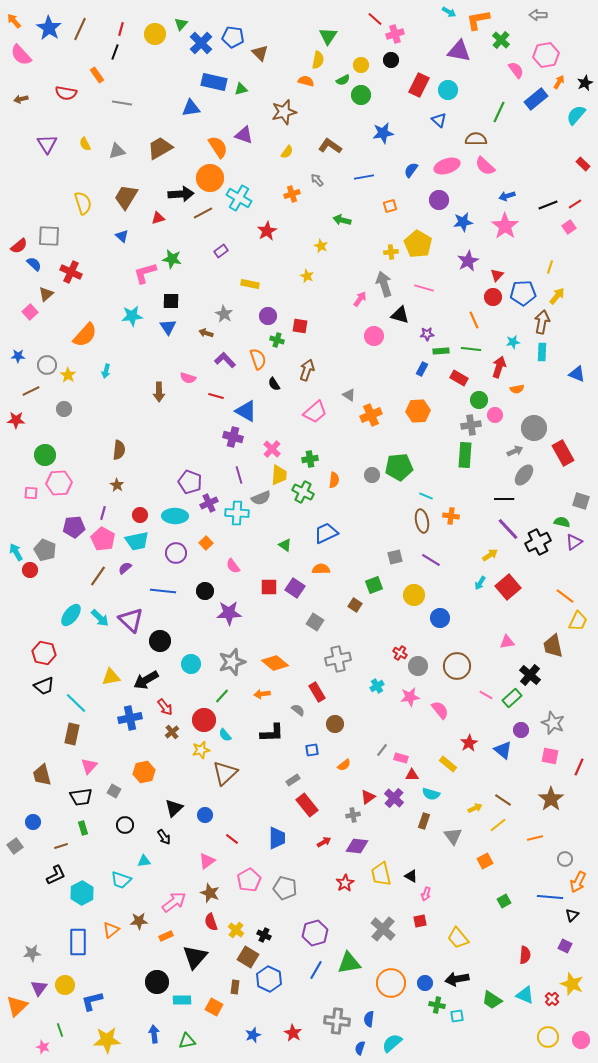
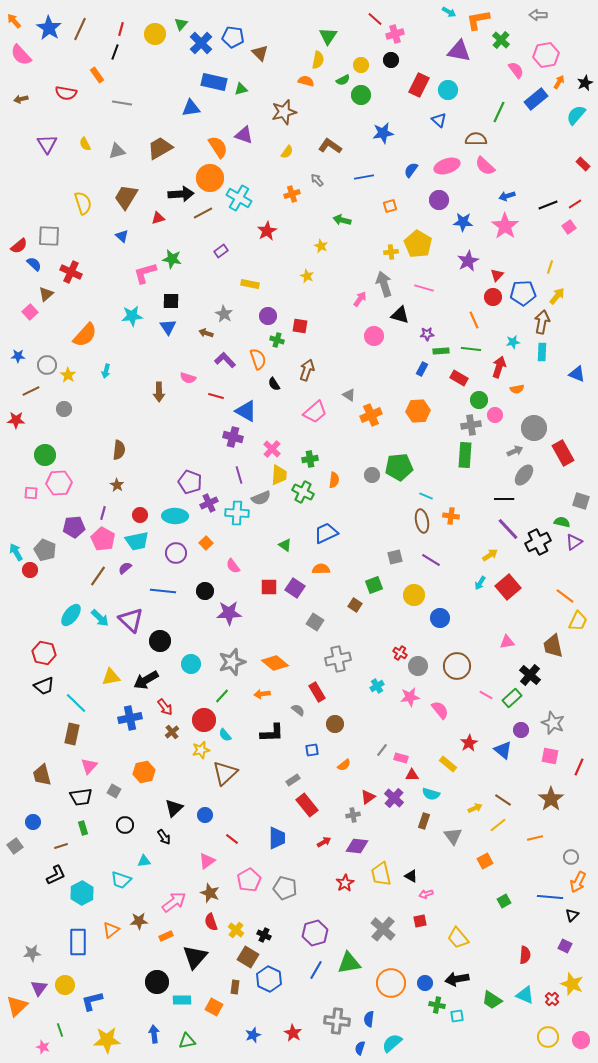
blue star at (463, 222): rotated 12 degrees clockwise
gray circle at (565, 859): moved 6 px right, 2 px up
pink arrow at (426, 894): rotated 56 degrees clockwise
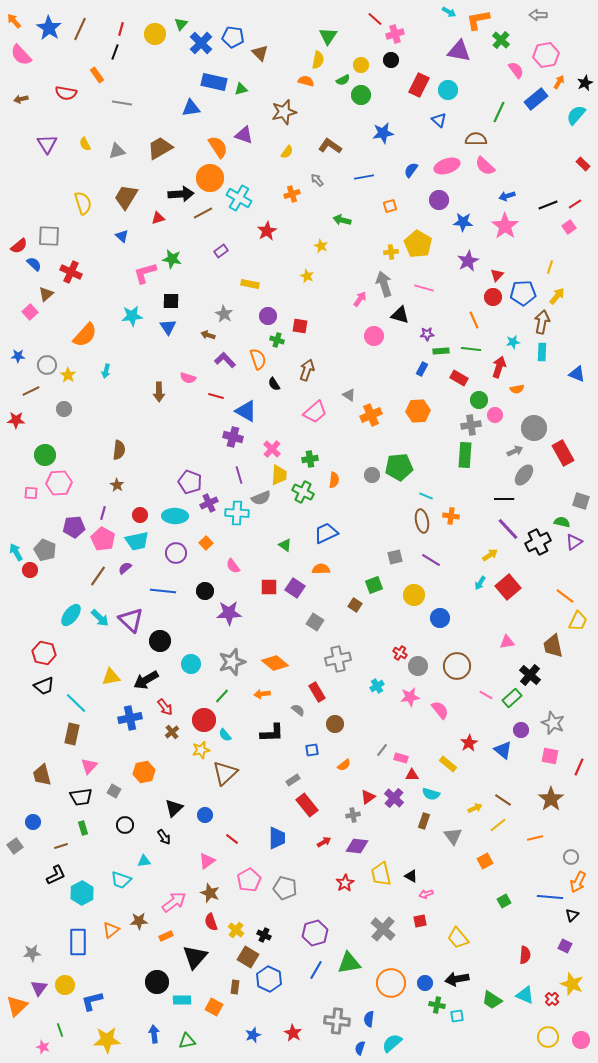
brown arrow at (206, 333): moved 2 px right, 2 px down
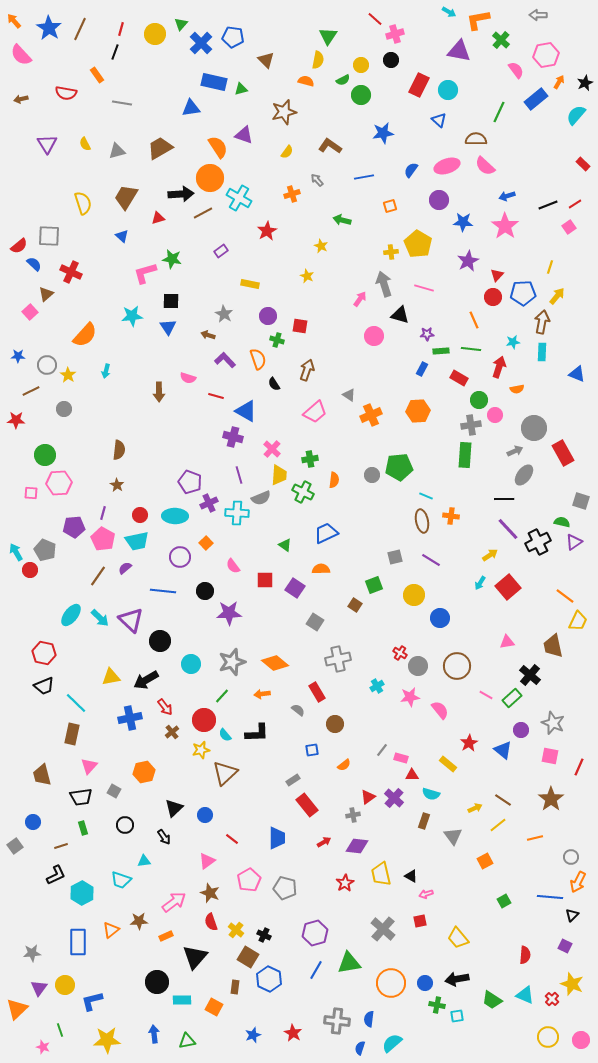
brown triangle at (260, 53): moved 6 px right, 7 px down
purple circle at (176, 553): moved 4 px right, 4 px down
red square at (269, 587): moved 4 px left, 7 px up
black L-shape at (272, 733): moved 15 px left
orange triangle at (17, 1006): moved 3 px down
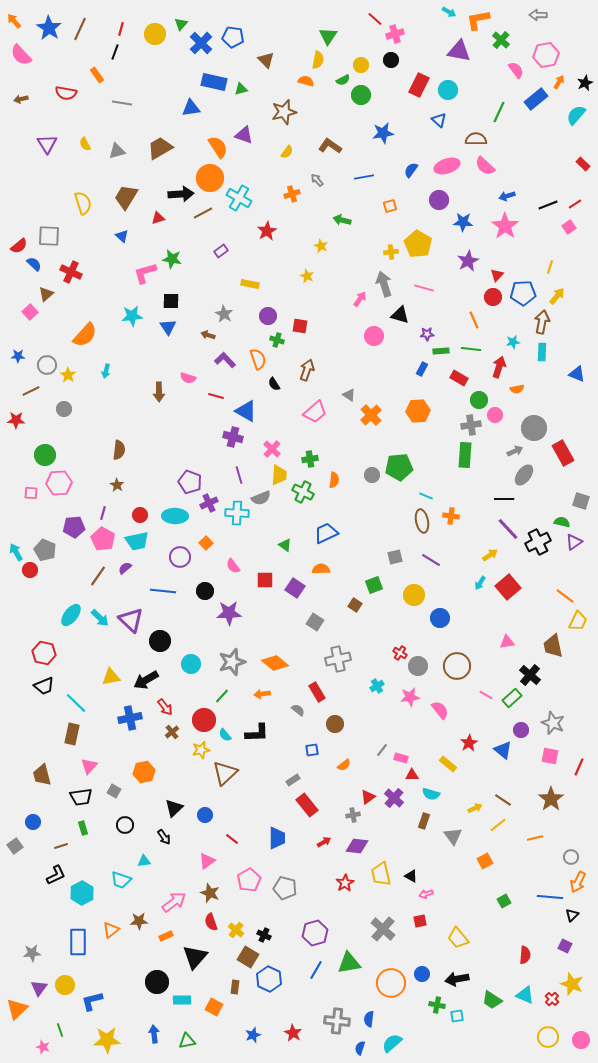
orange cross at (371, 415): rotated 20 degrees counterclockwise
blue circle at (425, 983): moved 3 px left, 9 px up
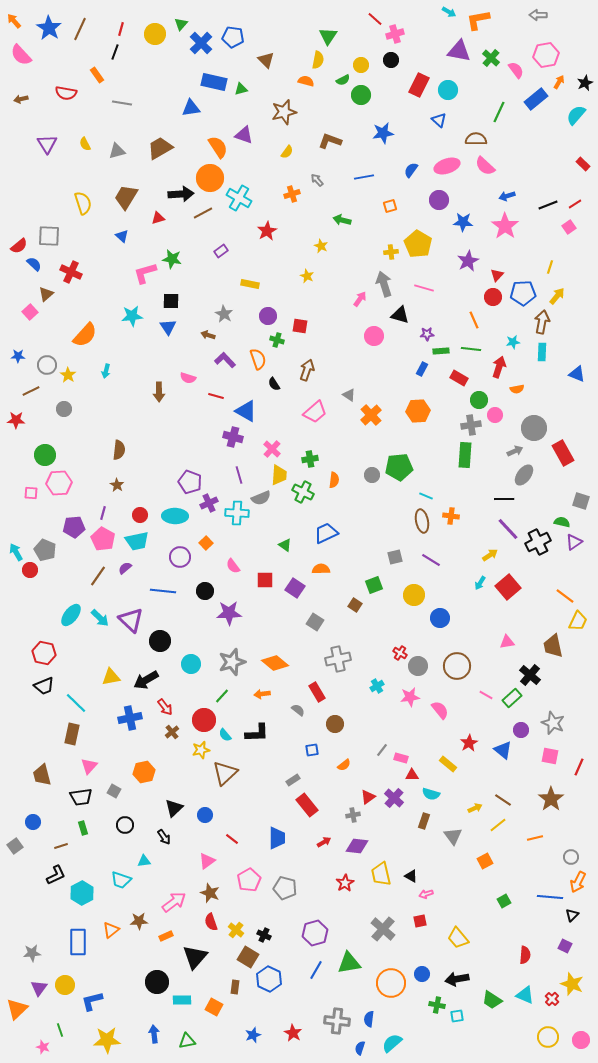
green cross at (501, 40): moved 10 px left, 18 px down
brown L-shape at (330, 146): moved 5 px up; rotated 15 degrees counterclockwise
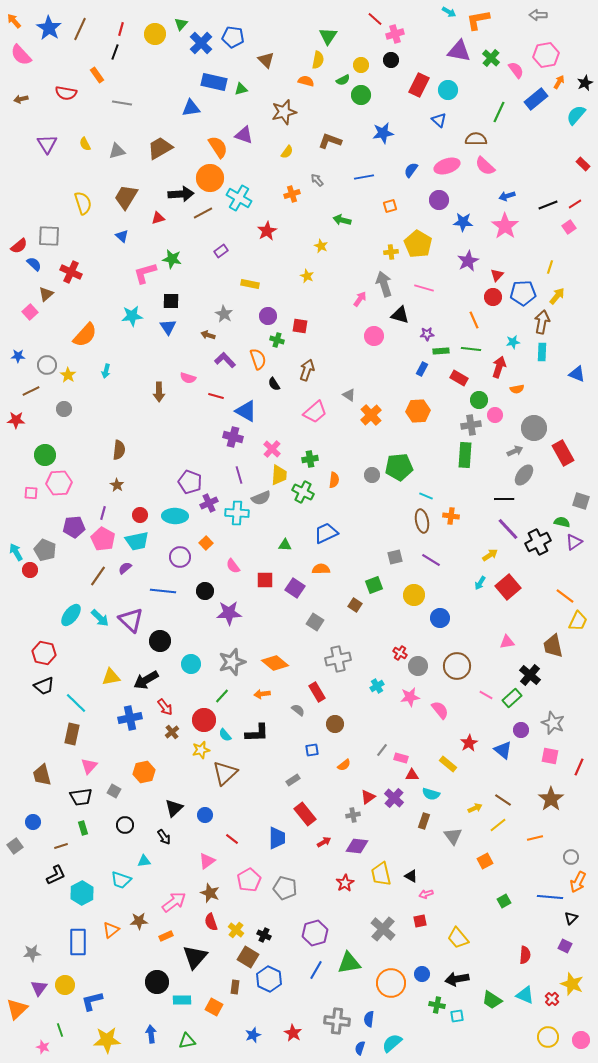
green triangle at (285, 545): rotated 32 degrees counterclockwise
red rectangle at (307, 805): moved 2 px left, 9 px down
black triangle at (572, 915): moved 1 px left, 3 px down
blue arrow at (154, 1034): moved 3 px left
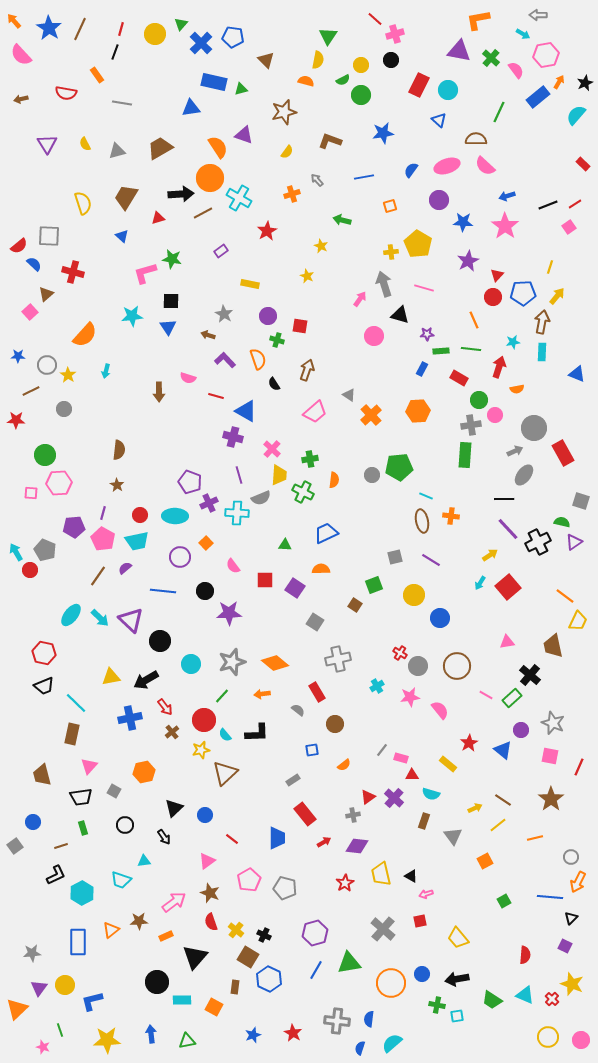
cyan arrow at (449, 12): moved 74 px right, 22 px down
blue rectangle at (536, 99): moved 2 px right, 2 px up
red cross at (71, 272): moved 2 px right; rotated 10 degrees counterclockwise
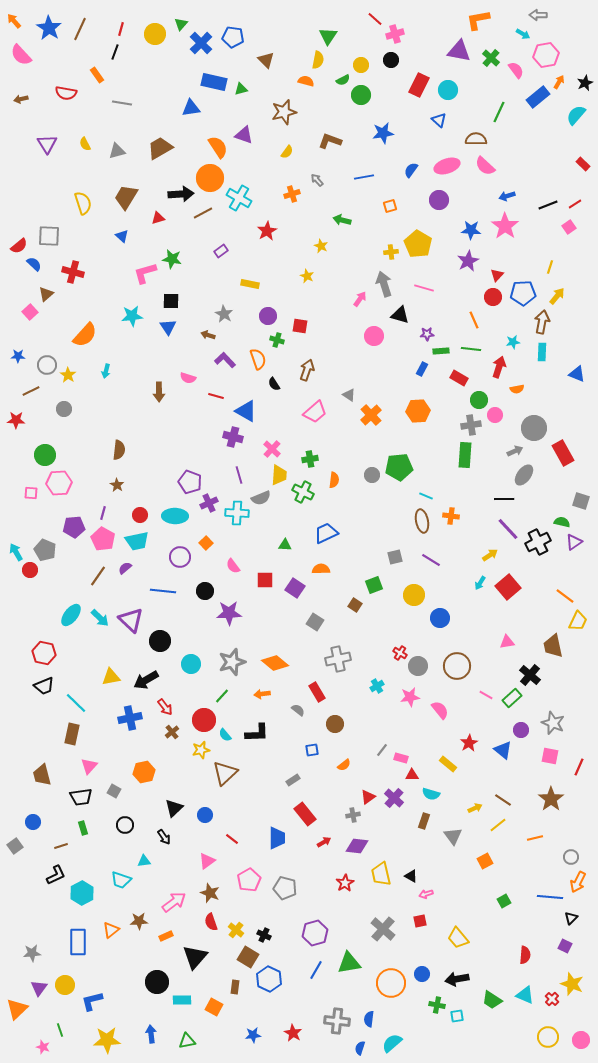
blue star at (463, 222): moved 8 px right, 8 px down
blue star at (253, 1035): rotated 14 degrees clockwise
